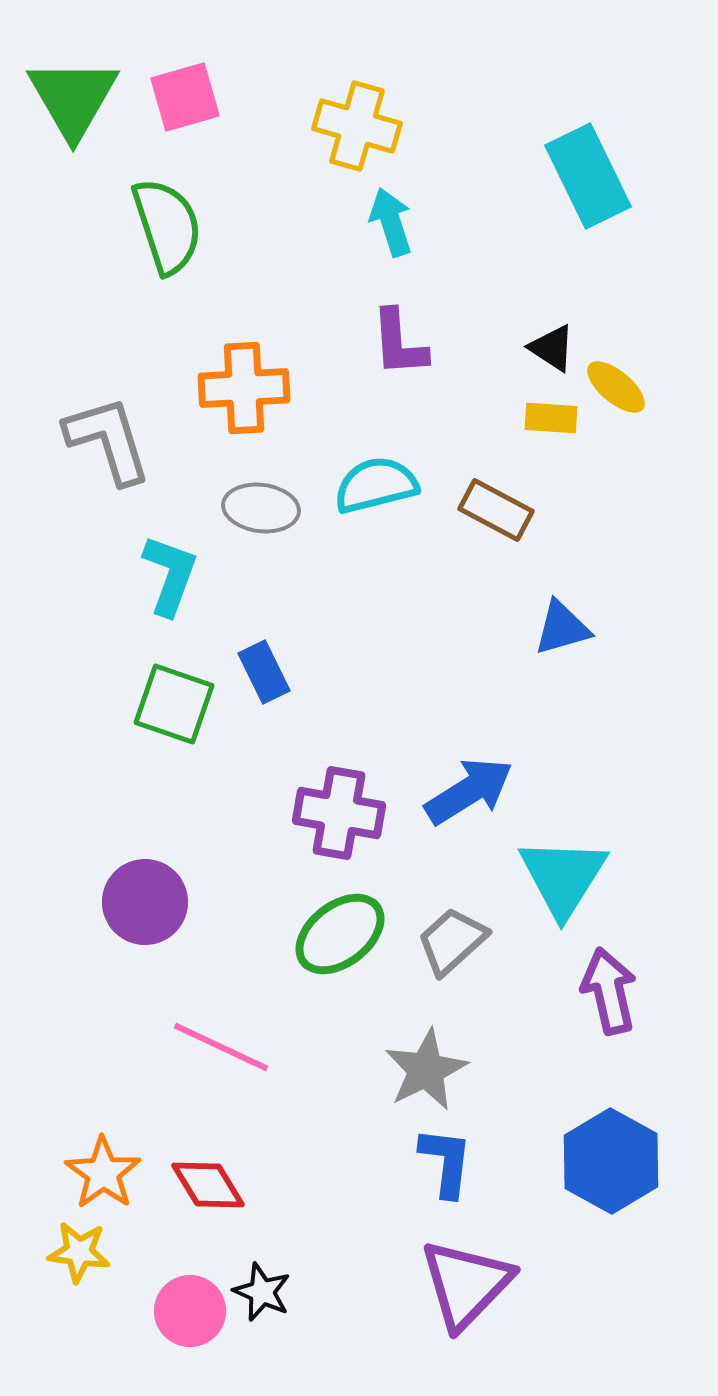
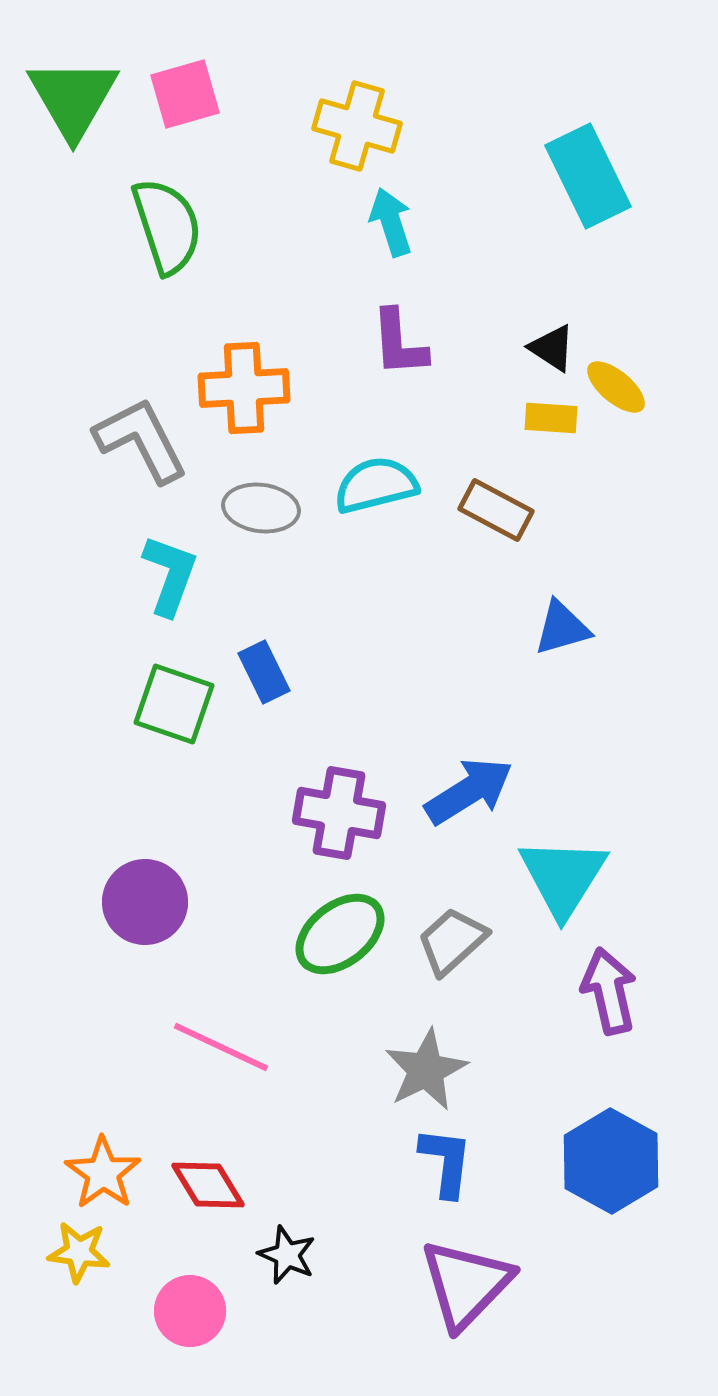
pink square: moved 3 px up
gray L-shape: moved 33 px right; rotated 10 degrees counterclockwise
black star: moved 25 px right, 37 px up
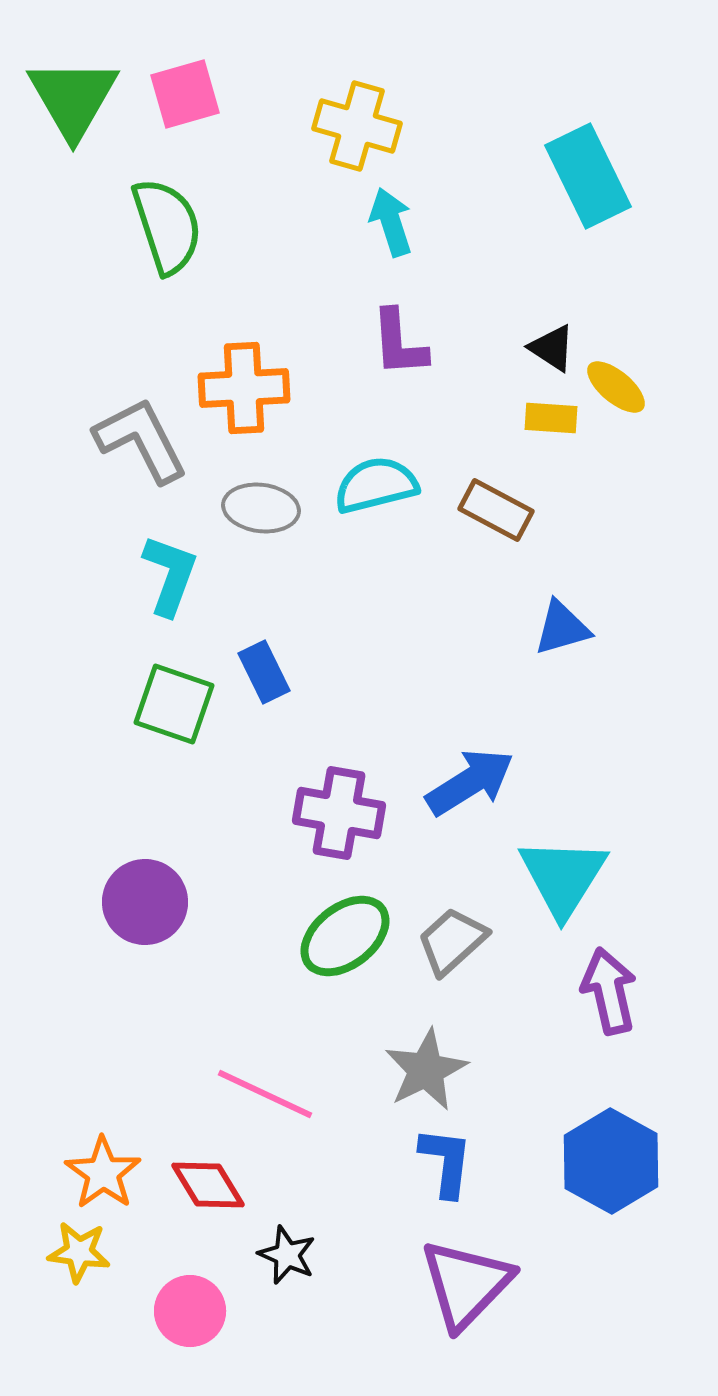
blue arrow: moved 1 px right, 9 px up
green ellipse: moved 5 px right, 2 px down
pink line: moved 44 px right, 47 px down
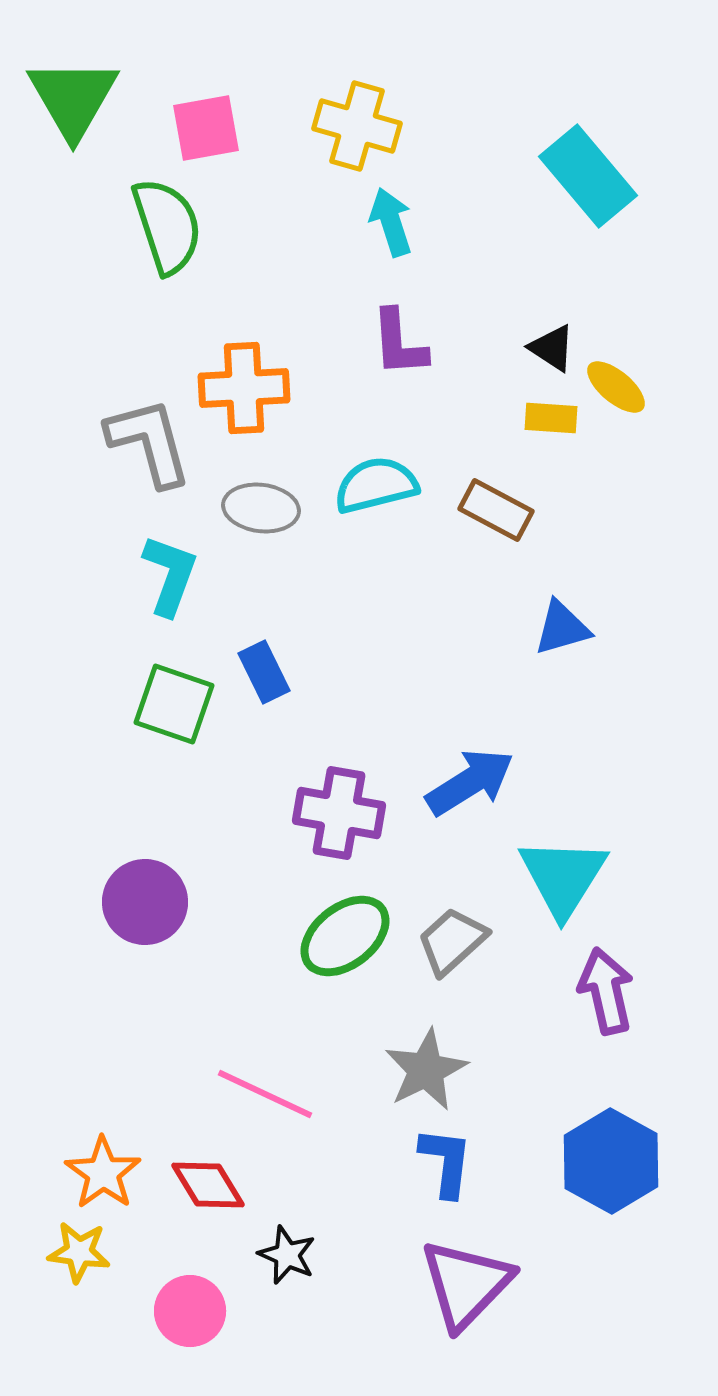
pink square: moved 21 px right, 34 px down; rotated 6 degrees clockwise
cyan rectangle: rotated 14 degrees counterclockwise
gray L-shape: moved 8 px right, 2 px down; rotated 12 degrees clockwise
purple arrow: moved 3 px left
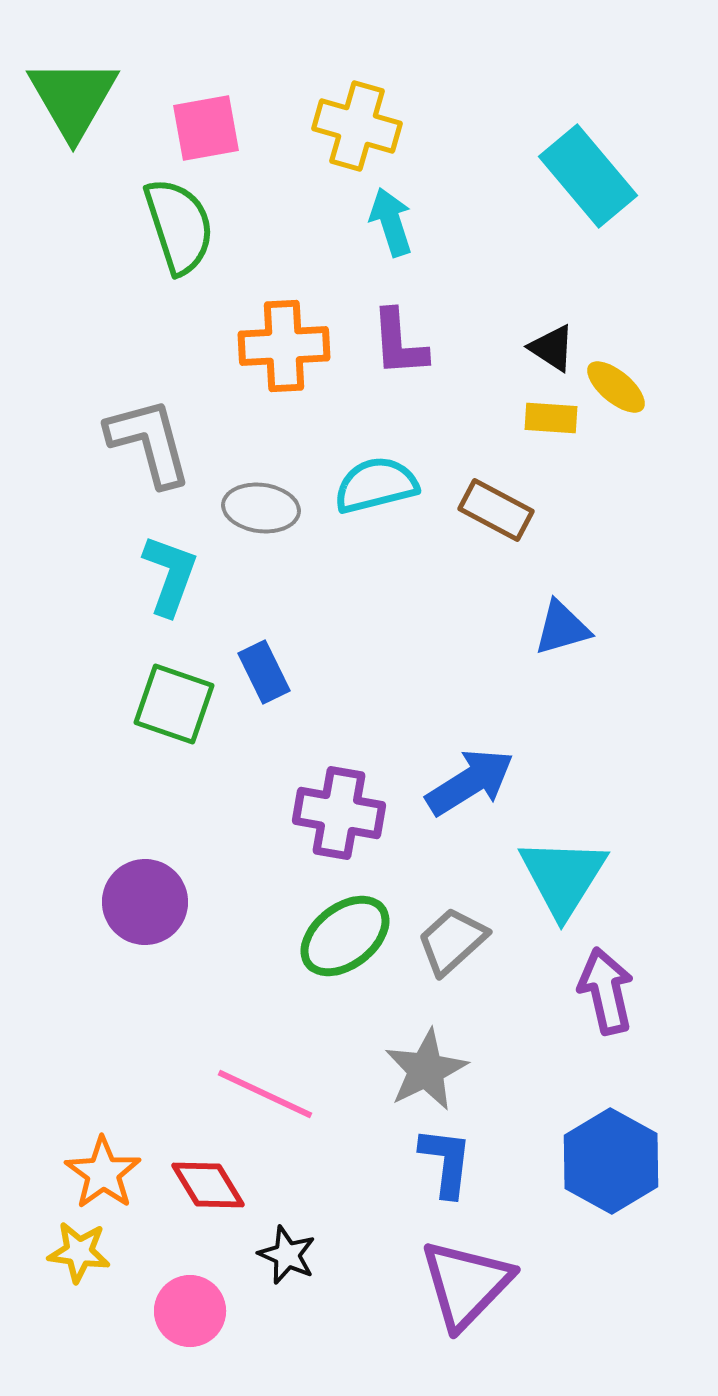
green semicircle: moved 12 px right
orange cross: moved 40 px right, 42 px up
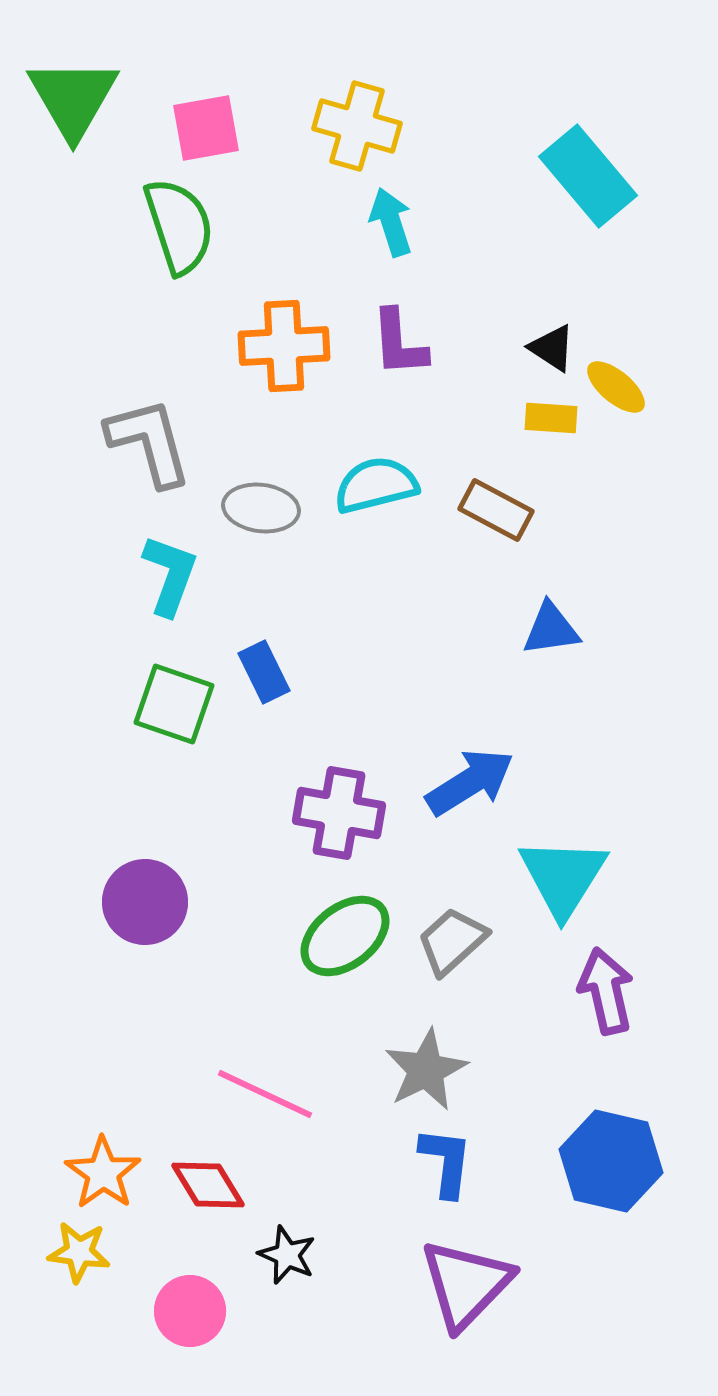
blue triangle: moved 11 px left, 1 px down; rotated 8 degrees clockwise
blue hexagon: rotated 16 degrees counterclockwise
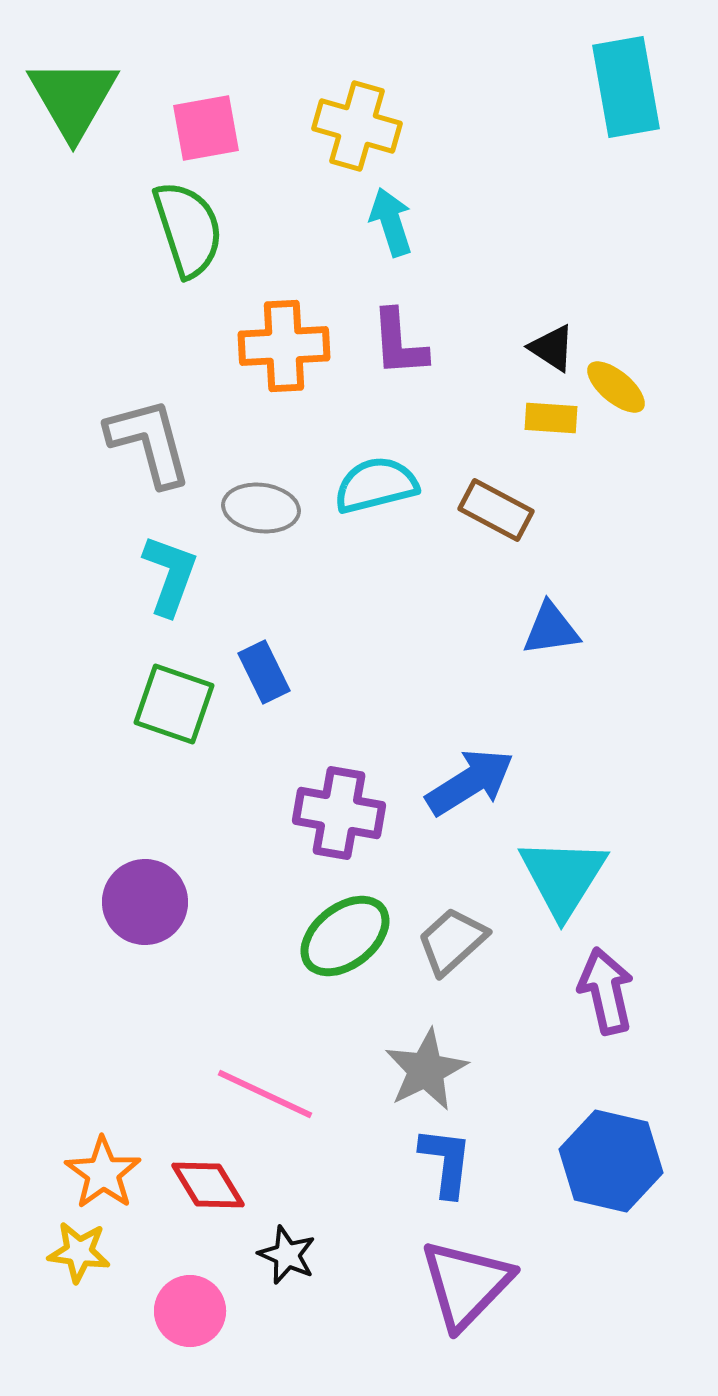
cyan rectangle: moved 38 px right, 89 px up; rotated 30 degrees clockwise
green semicircle: moved 9 px right, 3 px down
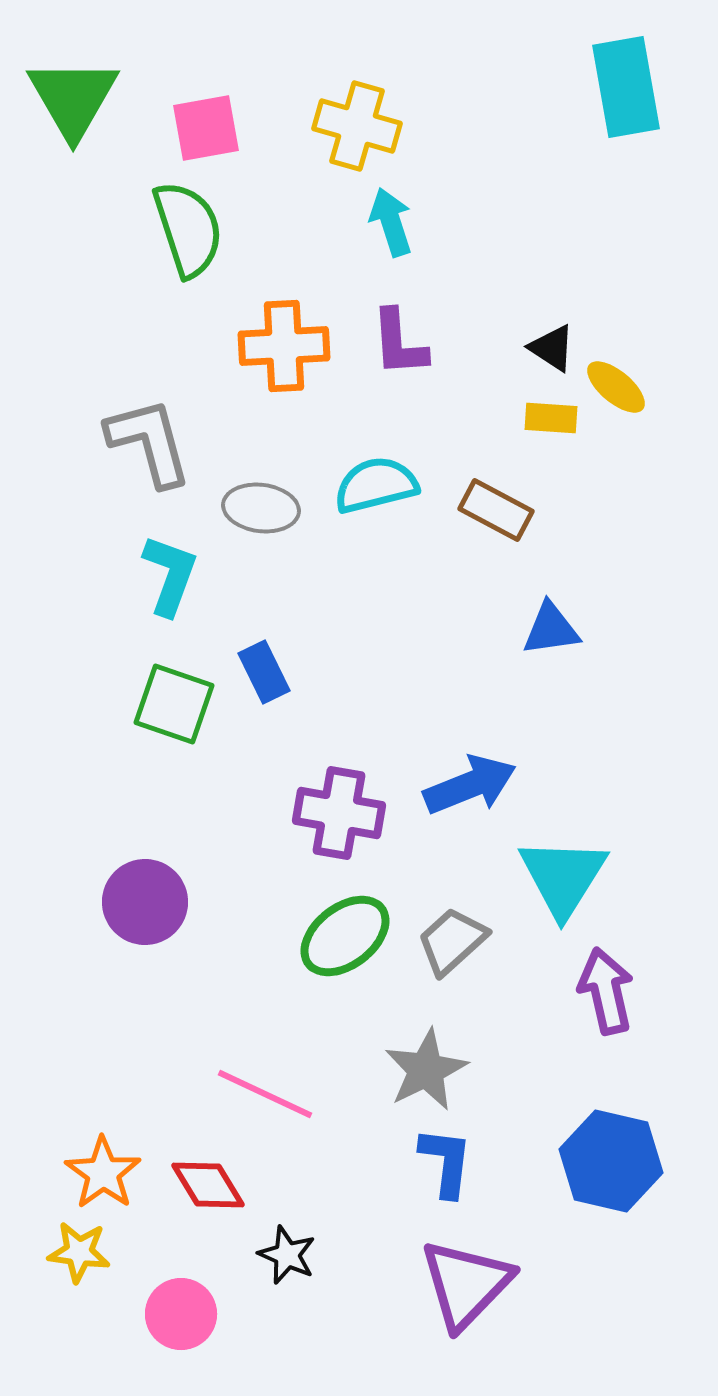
blue arrow: moved 3 px down; rotated 10 degrees clockwise
pink circle: moved 9 px left, 3 px down
